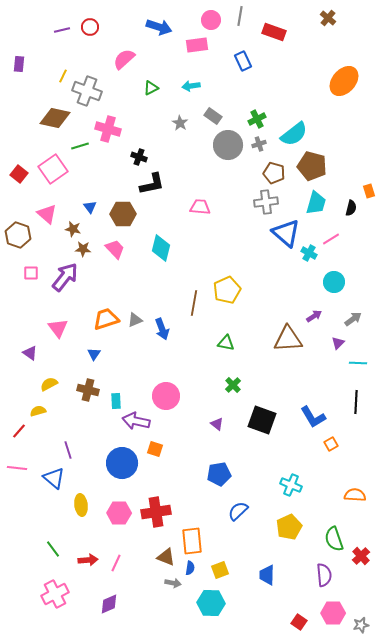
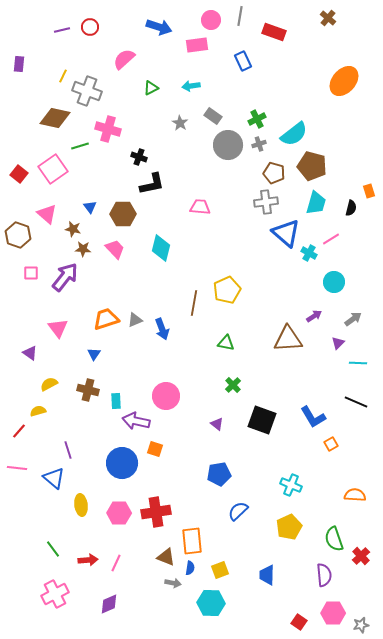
black line at (356, 402): rotated 70 degrees counterclockwise
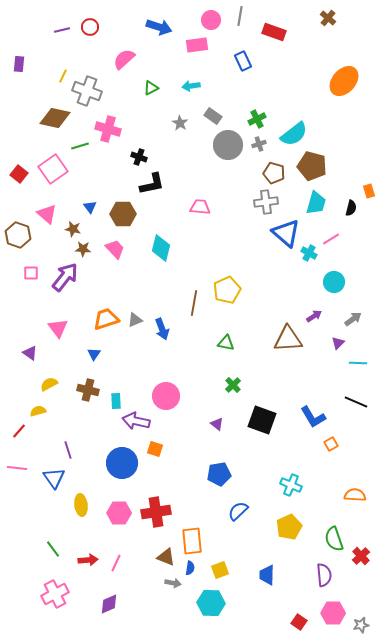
blue triangle at (54, 478): rotated 15 degrees clockwise
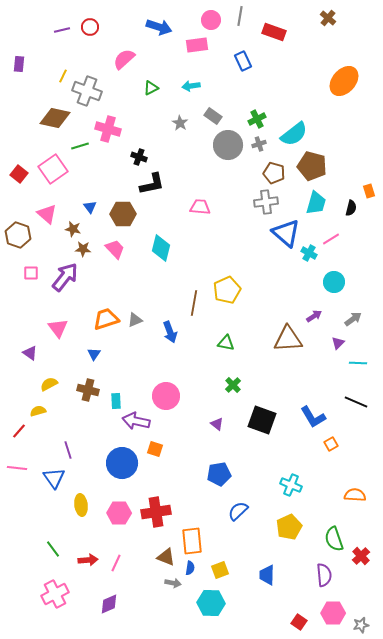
blue arrow at (162, 329): moved 8 px right, 3 px down
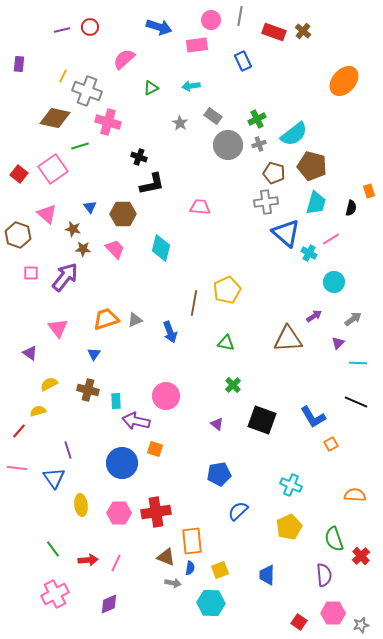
brown cross at (328, 18): moved 25 px left, 13 px down
pink cross at (108, 129): moved 7 px up
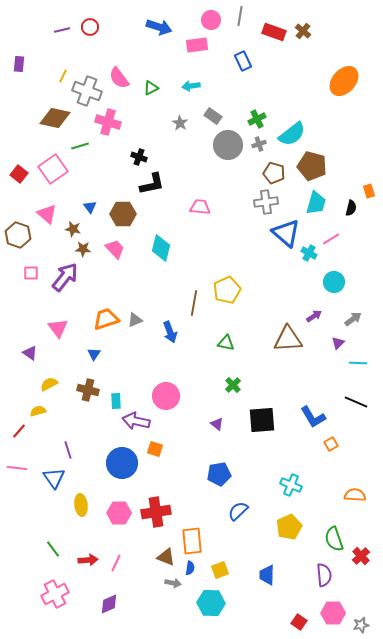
pink semicircle at (124, 59): moved 5 px left, 19 px down; rotated 85 degrees counterclockwise
cyan semicircle at (294, 134): moved 2 px left
black square at (262, 420): rotated 24 degrees counterclockwise
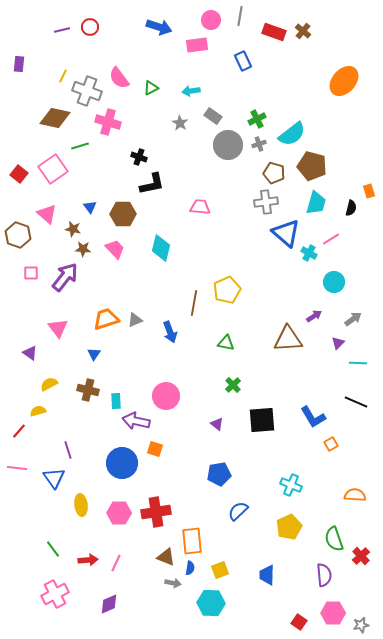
cyan arrow at (191, 86): moved 5 px down
